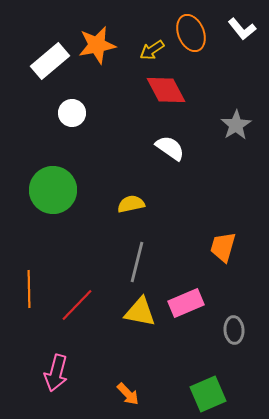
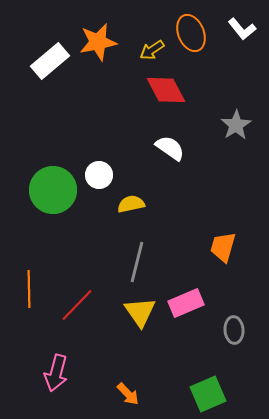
orange star: moved 1 px right, 3 px up
white circle: moved 27 px right, 62 px down
yellow triangle: rotated 44 degrees clockwise
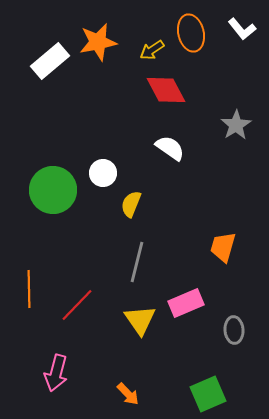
orange ellipse: rotated 9 degrees clockwise
white circle: moved 4 px right, 2 px up
yellow semicircle: rotated 56 degrees counterclockwise
yellow triangle: moved 8 px down
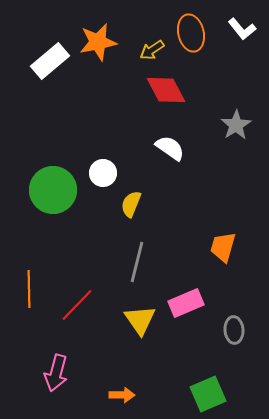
orange arrow: moved 6 px left, 1 px down; rotated 45 degrees counterclockwise
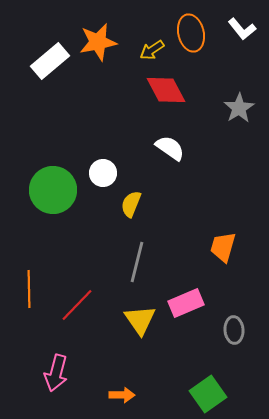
gray star: moved 3 px right, 17 px up
green square: rotated 12 degrees counterclockwise
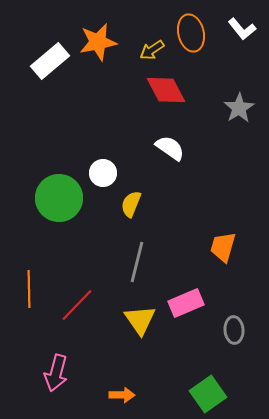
green circle: moved 6 px right, 8 px down
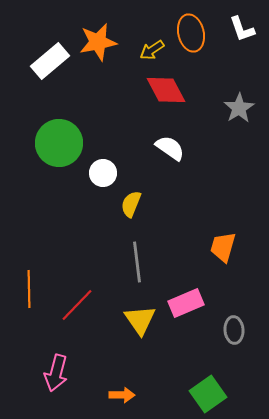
white L-shape: rotated 20 degrees clockwise
green circle: moved 55 px up
gray line: rotated 21 degrees counterclockwise
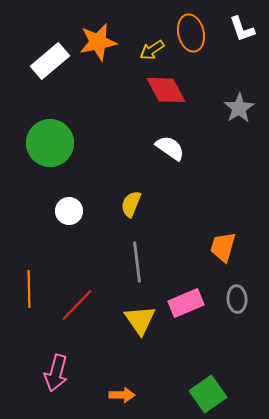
green circle: moved 9 px left
white circle: moved 34 px left, 38 px down
gray ellipse: moved 3 px right, 31 px up
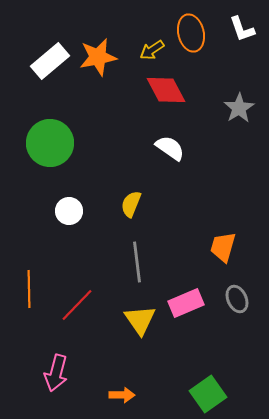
orange star: moved 15 px down
gray ellipse: rotated 20 degrees counterclockwise
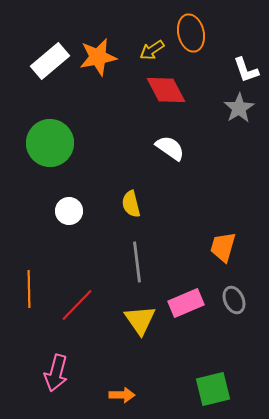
white L-shape: moved 4 px right, 41 px down
yellow semicircle: rotated 36 degrees counterclockwise
gray ellipse: moved 3 px left, 1 px down
green square: moved 5 px right, 5 px up; rotated 21 degrees clockwise
